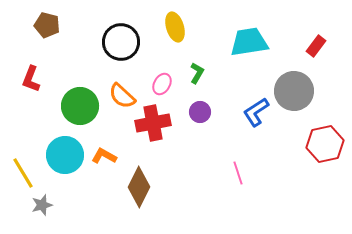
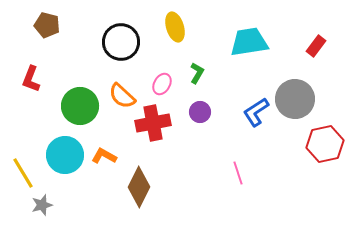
gray circle: moved 1 px right, 8 px down
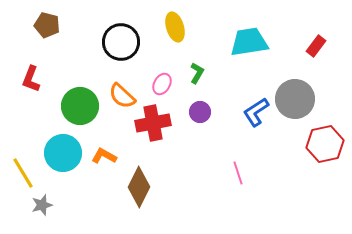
cyan circle: moved 2 px left, 2 px up
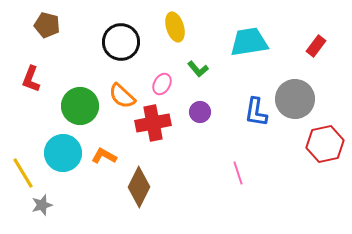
green L-shape: moved 1 px right, 4 px up; rotated 110 degrees clockwise
blue L-shape: rotated 48 degrees counterclockwise
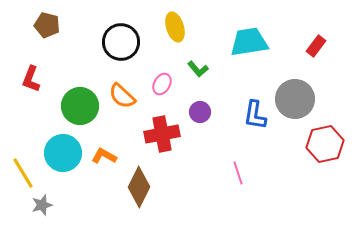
blue L-shape: moved 1 px left, 3 px down
red cross: moved 9 px right, 11 px down
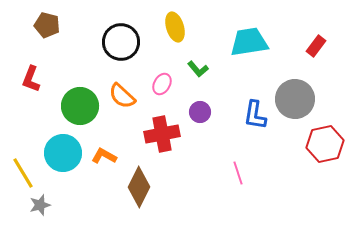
gray star: moved 2 px left
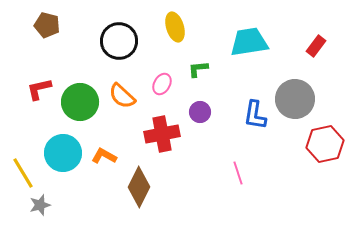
black circle: moved 2 px left, 1 px up
green L-shape: rotated 125 degrees clockwise
red L-shape: moved 8 px right, 10 px down; rotated 56 degrees clockwise
green circle: moved 4 px up
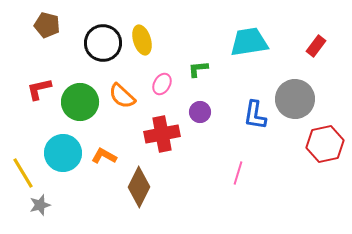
yellow ellipse: moved 33 px left, 13 px down
black circle: moved 16 px left, 2 px down
pink line: rotated 35 degrees clockwise
